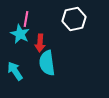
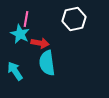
red arrow: rotated 84 degrees counterclockwise
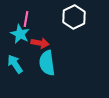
white hexagon: moved 2 px up; rotated 15 degrees counterclockwise
cyan arrow: moved 7 px up
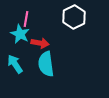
cyan semicircle: moved 1 px left, 1 px down
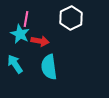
white hexagon: moved 3 px left, 1 px down
red arrow: moved 2 px up
cyan semicircle: moved 3 px right, 3 px down
